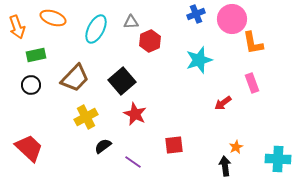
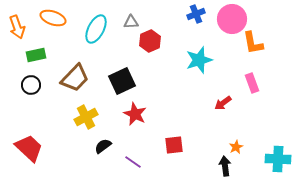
black square: rotated 16 degrees clockwise
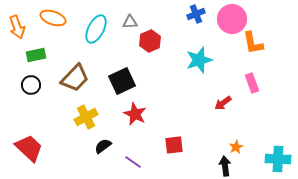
gray triangle: moved 1 px left
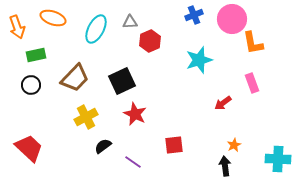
blue cross: moved 2 px left, 1 px down
orange star: moved 2 px left, 2 px up
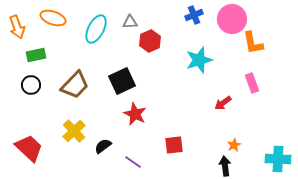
brown trapezoid: moved 7 px down
yellow cross: moved 12 px left, 14 px down; rotated 15 degrees counterclockwise
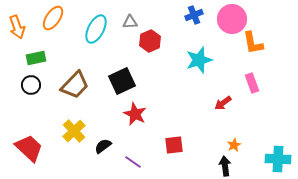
orange ellipse: rotated 75 degrees counterclockwise
green rectangle: moved 3 px down
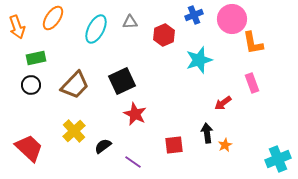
red hexagon: moved 14 px right, 6 px up
orange star: moved 9 px left
cyan cross: rotated 25 degrees counterclockwise
black arrow: moved 18 px left, 33 px up
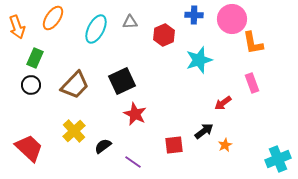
blue cross: rotated 24 degrees clockwise
green rectangle: moved 1 px left; rotated 54 degrees counterclockwise
black arrow: moved 3 px left, 2 px up; rotated 60 degrees clockwise
